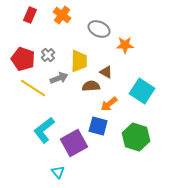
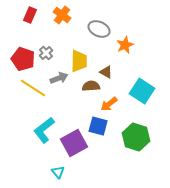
orange star: rotated 24 degrees counterclockwise
gray cross: moved 2 px left, 2 px up
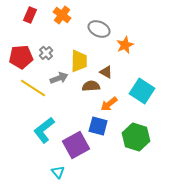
red pentagon: moved 2 px left, 2 px up; rotated 25 degrees counterclockwise
purple square: moved 2 px right, 2 px down
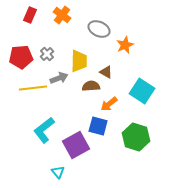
gray cross: moved 1 px right, 1 px down
yellow line: rotated 40 degrees counterclockwise
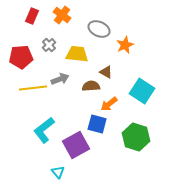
red rectangle: moved 2 px right, 1 px down
gray cross: moved 2 px right, 9 px up
yellow trapezoid: moved 2 px left, 7 px up; rotated 85 degrees counterclockwise
gray arrow: moved 1 px right, 1 px down
blue square: moved 1 px left, 2 px up
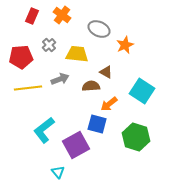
yellow line: moved 5 px left
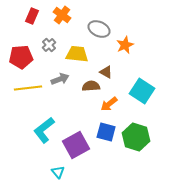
blue square: moved 9 px right, 8 px down
